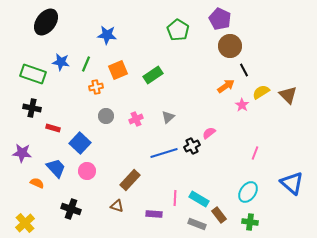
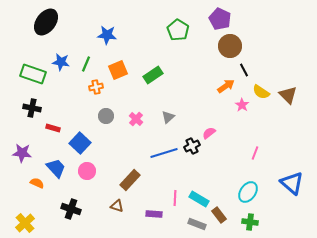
yellow semicircle at (261, 92): rotated 114 degrees counterclockwise
pink cross at (136, 119): rotated 24 degrees counterclockwise
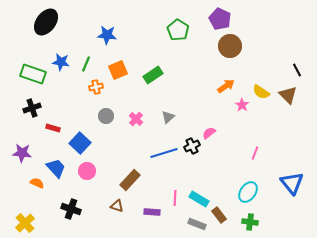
black line at (244, 70): moved 53 px right
black cross at (32, 108): rotated 30 degrees counterclockwise
blue triangle at (292, 183): rotated 10 degrees clockwise
purple rectangle at (154, 214): moved 2 px left, 2 px up
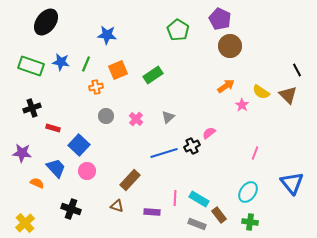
green rectangle at (33, 74): moved 2 px left, 8 px up
blue square at (80, 143): moved 1 px left, 2 px down
